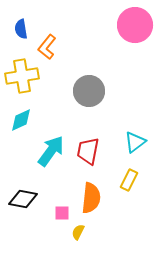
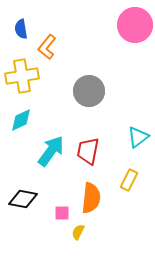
cyan triangle: moved 3 px right, 5 px up
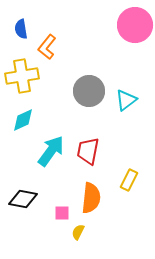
cyan diamond: moved 2 px right
cyan triangle: moved 12 px left, 37 px up
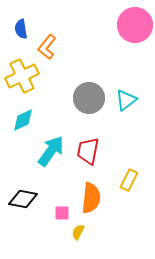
yellow cross: rotated 16 degrees counterclockwise
gray circle: moved 7 px down
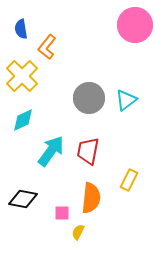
yellow cross: rotated 20 degrees counterclockwise
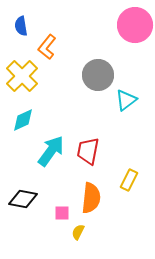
blue semicircle: moved 3 px up
gray circle: moved 9 px right, 23 px up
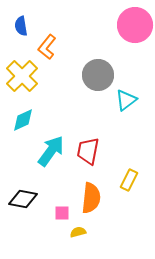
yellow semicircle: rotated 49 degrees clockwise
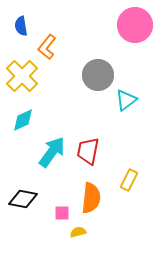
cyan arrow: moved 1 px right, 1 px down
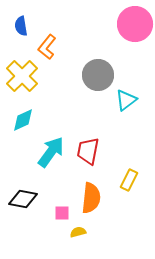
pink circle: moved 1 px up
cyan arrow: moved 1 px left
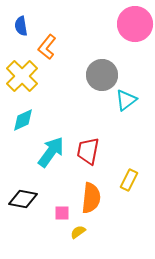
gray circle: moved 4 px right
yellow semicircle: rotated 21 degrees counterclockwise
